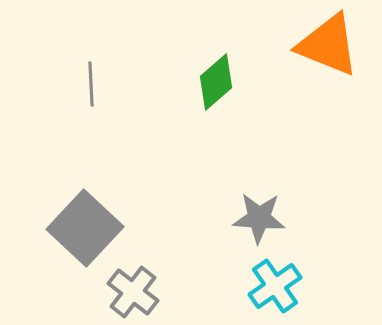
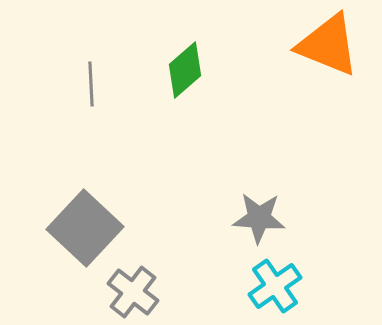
green diamond: moved 31 px left, 12 px up
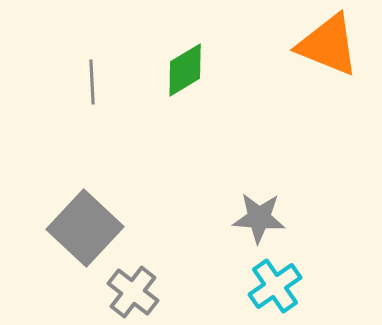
green diamond: rotated 10 degrees clockwise
gray line: moved 1 px right, 2 px up
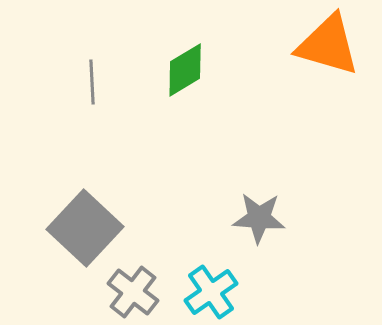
orange triangle: rotated 6 degrees counterclockwise
cyan cross: moved 64 px left, 6 px down
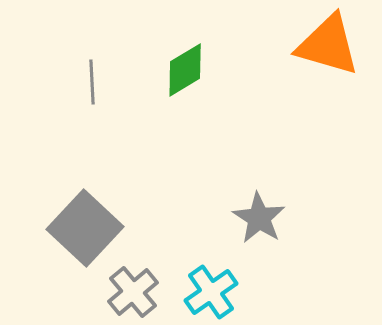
gray star: rotated 28 degrees clockwise
gray cross: rotated 12 degrees clockwise
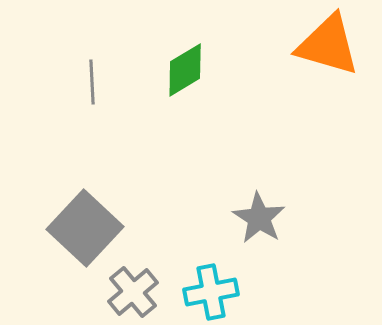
cyan cross: rotated 24 degrees clockwise
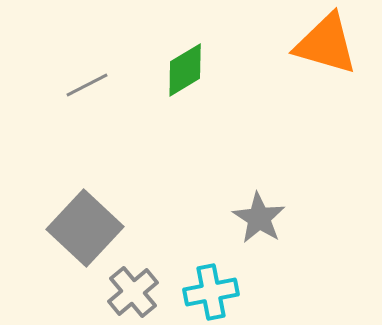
orange triangle: moved 2 px left, 1 px up
gray line: moved 5 px left, 3 px down; rotated 66 degrees clockwise
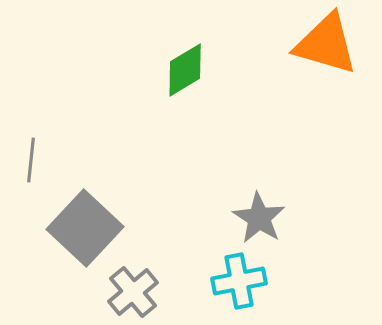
gray line: moved 56 px left, 75 px down; rotated 57 degrees counterclockwise
cyan cross: moved 28 px right, 11 px up
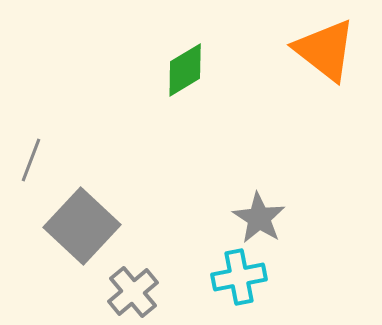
orange triangle: moved 1 px left, 6 px down; rotated 22 degrees clockwise
gray line: rotated 15 degrees clockwise
gray square: moved 3 px left, 2 px up
cyan cross: moved 4 px up
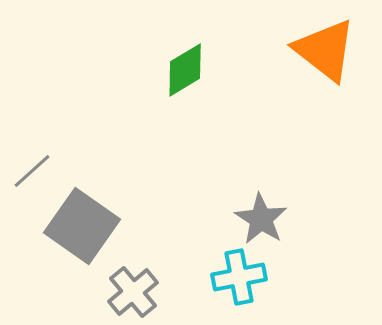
gray line: moved 1 px right, 11 px down; rotated 27 degrees clockwise
gray star: moved 2 px right, 1 px down
gray square: rotated 8 degrees counterclockwise
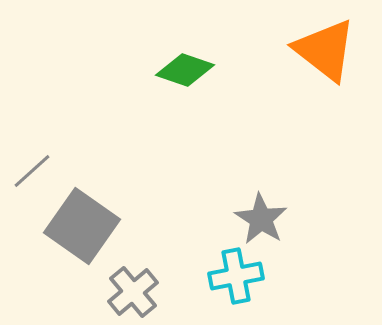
green diamond: rotated 50 degrees clockwise
cyan cross: moved 3 px left, 1 px up
